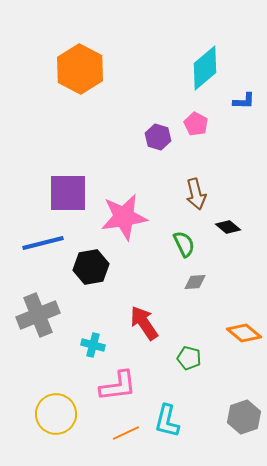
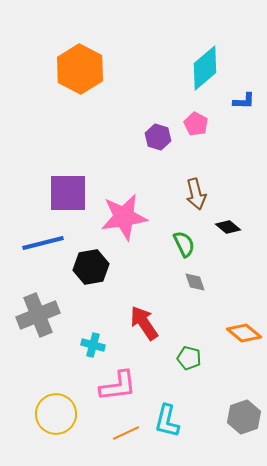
gray diamond: rotated 75 degrees clockwise
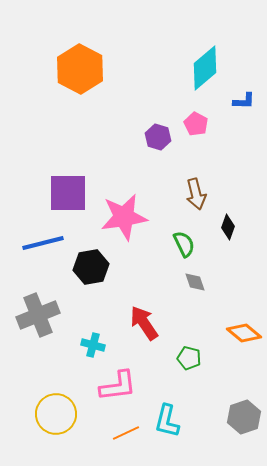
black diamond: rotated 70 degrees clockwise
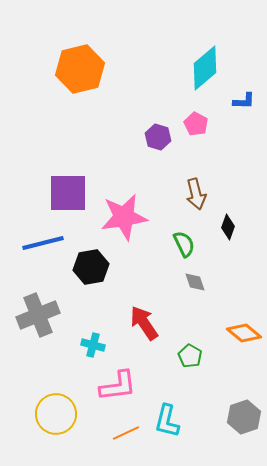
orange hexagon: rotated 18 degrees clockwise
green pentagon: moved 1 px right, 2 px up; rotated 15 degrees clockwise
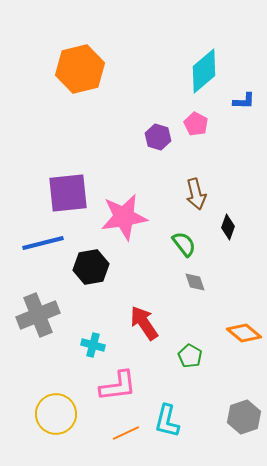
cyan diamond: moved 1 px left, 3 px down
purple square: rotated 6 degrees counterclockwise
green semicircle: rotated 12 degrees counterclockwise
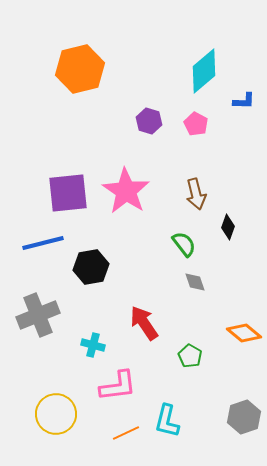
purple hexagon: moved 9 px left, 16 px up
pink star: moved 2 px right, 26 px up; rotated 30 degrees counterclockwise
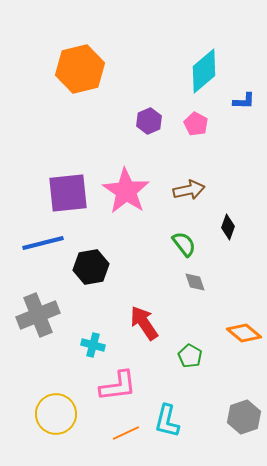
purple hexagon: rotated 20 degrees clockwise
brown arrow: moved 7 px left, 4 px up; rotated 88 degrees counterclockwise
